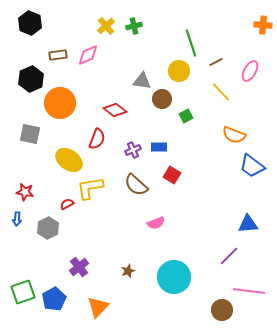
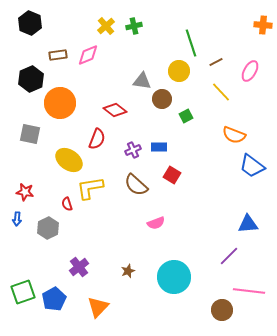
red semicircle at (67, 204): rotated 80 degrees counterclockwise
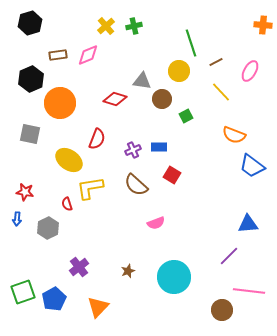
black hexagon at (30, 23): rotated 20 degrees clockwise
red diamond at (115, 110): moved 11 px up; rotated 20 degrees counterclockwise
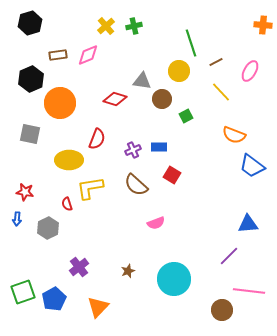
yellow ellipse at (69, 160): rotated 36 degrees counterclockwise
cyan circle at (174, 277): moved 2 px down
